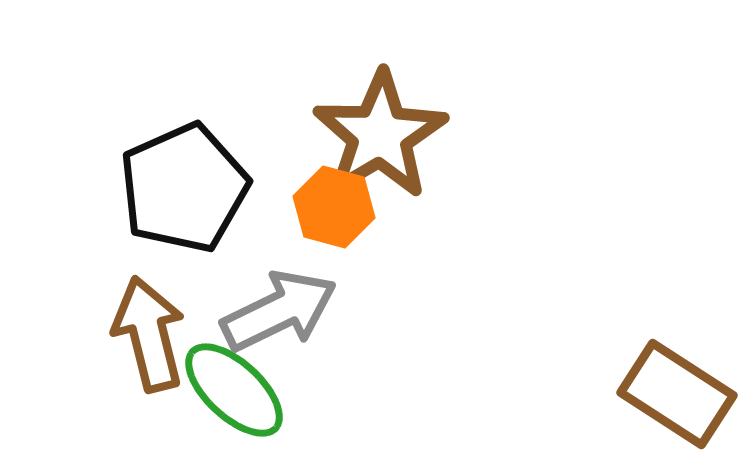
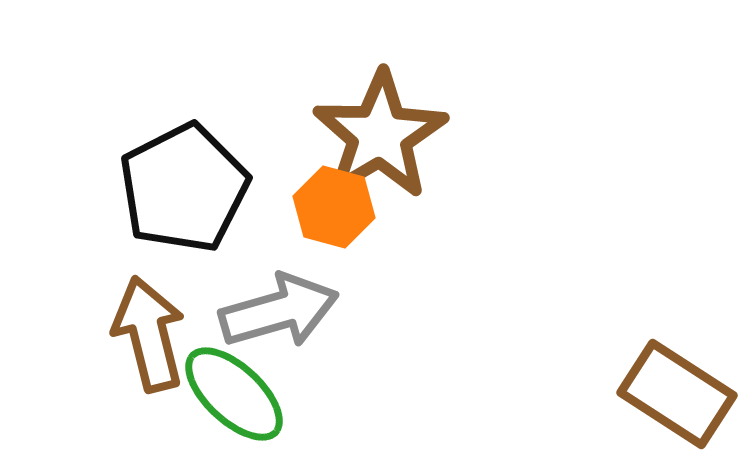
black pentagon: rotated 3 degrees counterclockwise
gray arrow: rotated 10 degrees clockwise
green ellipse: moved 4 px down
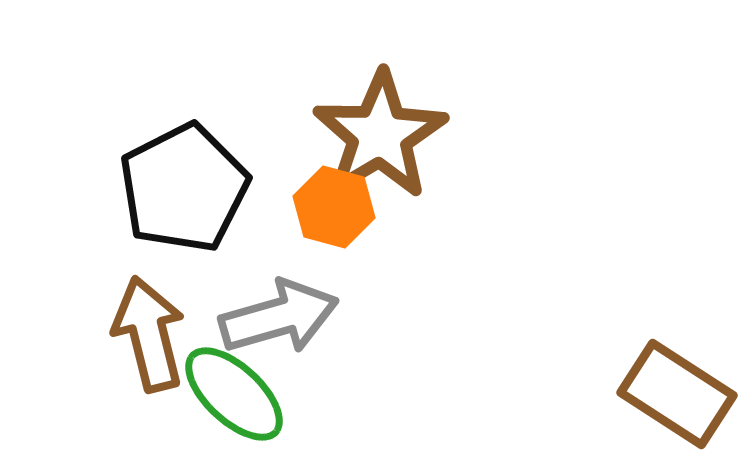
gray arrow: moved 6 px down
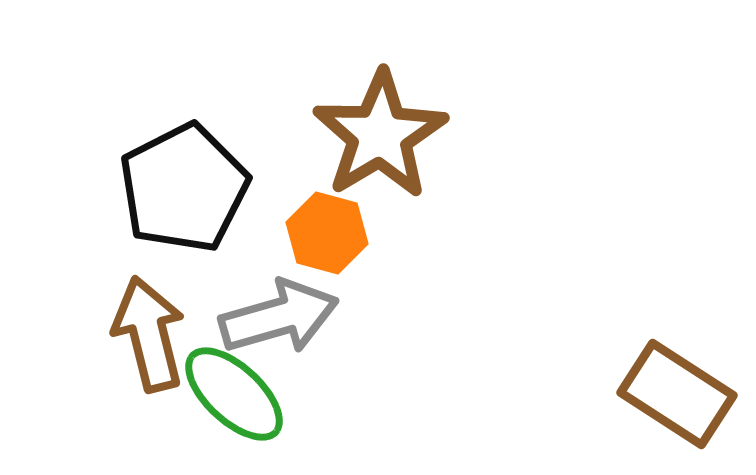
orange hexagon: moved 7 px left, 26 px down
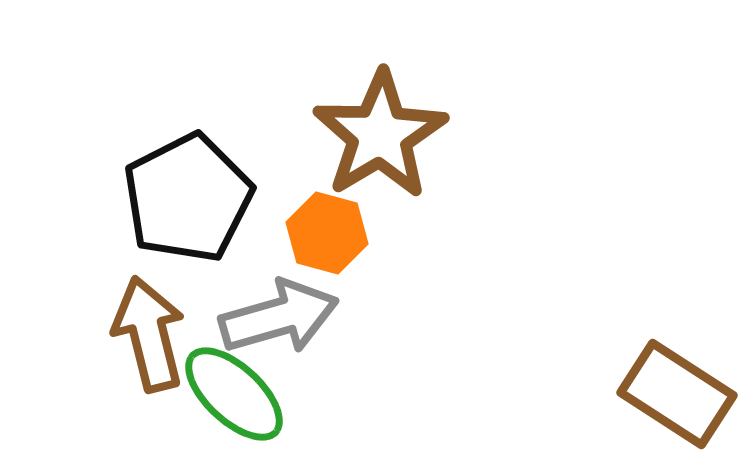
black pentagon: moved 4 px right, 10 px down
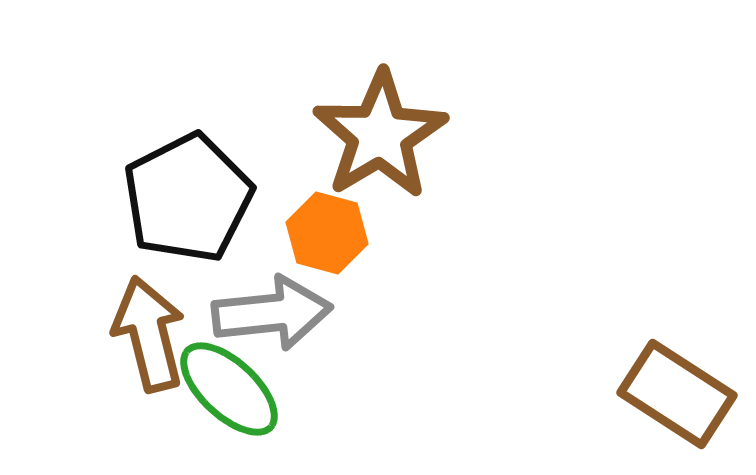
gray arrow: moved 7 px left, 4 px up; rotated 10 degrees clockwise
green ellipse: moved 5 px left, 5 px up
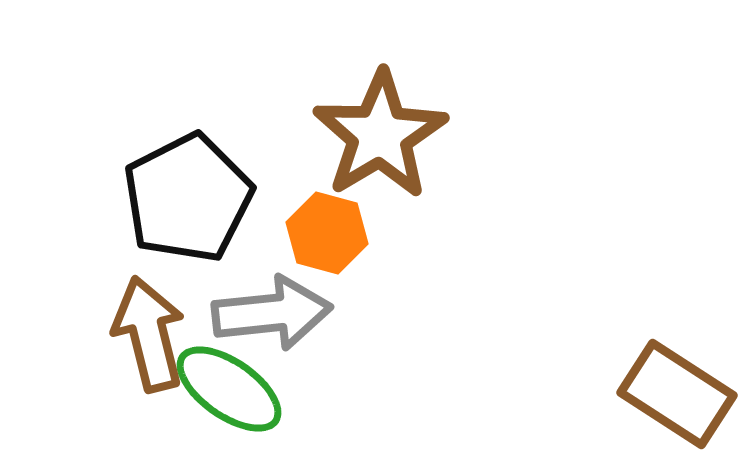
green ellipse: rotated 8 degrees counterclockwise
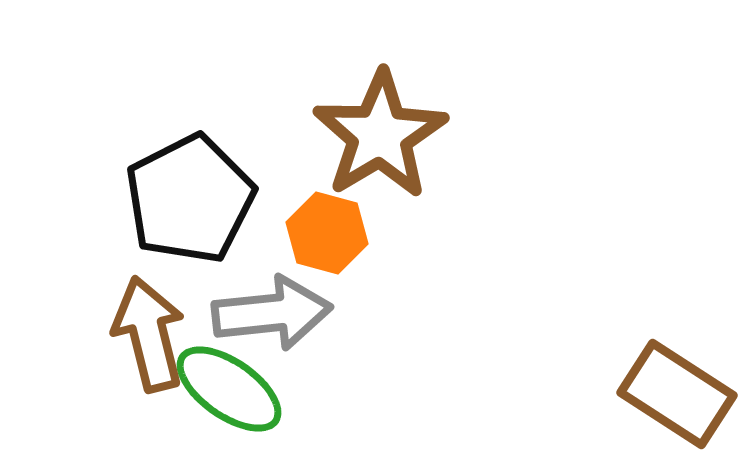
black pentagon: moved 2 px right, 1 px down
